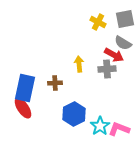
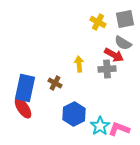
brown cross: rotated 32 degrees clockwise
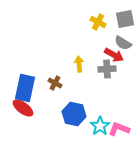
red ellipse: rotated 20 degrees counterclockwise
blue hexagon: rotated 20 degrees counterclockwise
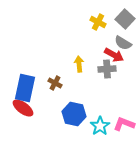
gray square: rotated 36 degrees counterclockwise
pink L-shape: moved 5 px right, 5 px up
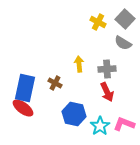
red arrow: moved 7 px left, 37 px down; rotated 36 degrees clockwise
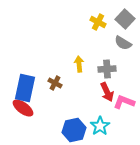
blue hexagon: moved 16 px down; rotated 25 degrees counterclockwise
pink L-shape: moved 22 px up
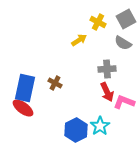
gray square: moved 1 px right; rotated 18 degrees clockwise
yellow arrow: moved 24 px up; rotated 63 degrees clockwise
blue hexagon: moved 2 px right; rotated 15 degrees counterclockwise
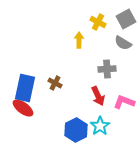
yellow arrow: rotated 56 degrees counterclockwise
red arrow: moved 9 px left, 4 px down
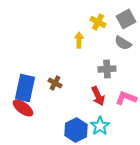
pink L-shape: moved 2 px right, 4 px up
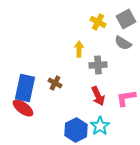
yellow arrow: moved 9 px down
gray cross: moved 9 px left, 4 px up
pink L-shape: rotated 30 degrees counterclockwise
